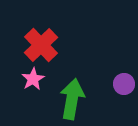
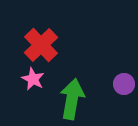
pink star: rotated 15 degrees counterclockwise
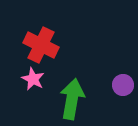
red cross: rotated 20 degrees counterclockwise
purple circle: moved 1 px left, 1 px down
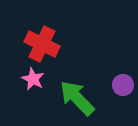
red cross: moved 1 px right, 1 px up
green arrow: moved 5 px right, 1 px up; rotated 54 degrees counterclockwise
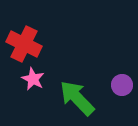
red cross: moved 18 px left
purple circle: moved 1 px left
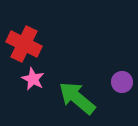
purple circle: moved 3 px up
green arrow: rotated 6 degrees counterclockwise
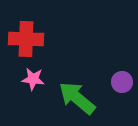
red cross: moved 2 px right, 5 px up; rotated 24 degrees counterclockwise
pink star: rotated 20 degrees counterclockwise
